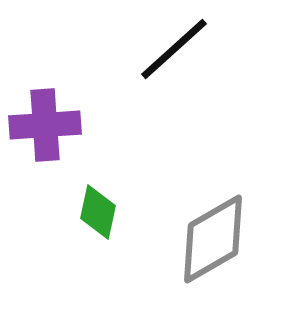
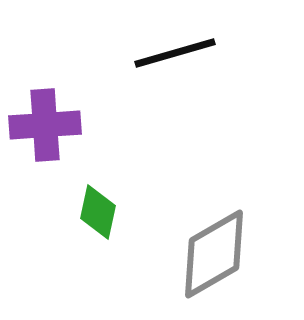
black line: moved 1 px right, 4 px down; rotated 26 degrees clockwise
gray diamond: moved 1 px right, 15 px down
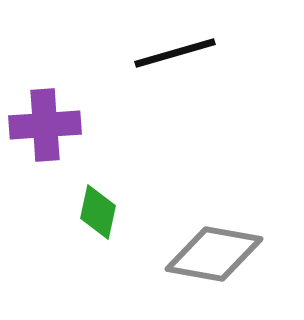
gray diamond: rotated 40 degrees clockwise
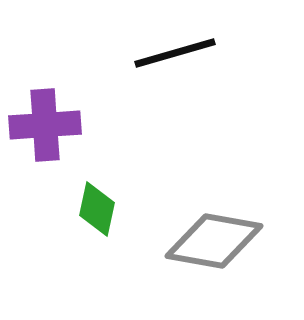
green diamond: moved 1 px left, 3 px up
gray diamond: moved 13 px up
